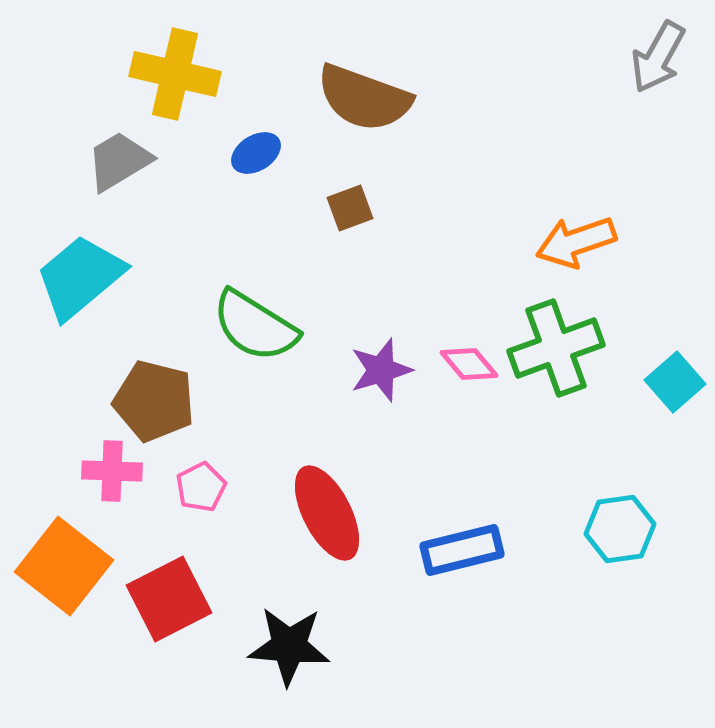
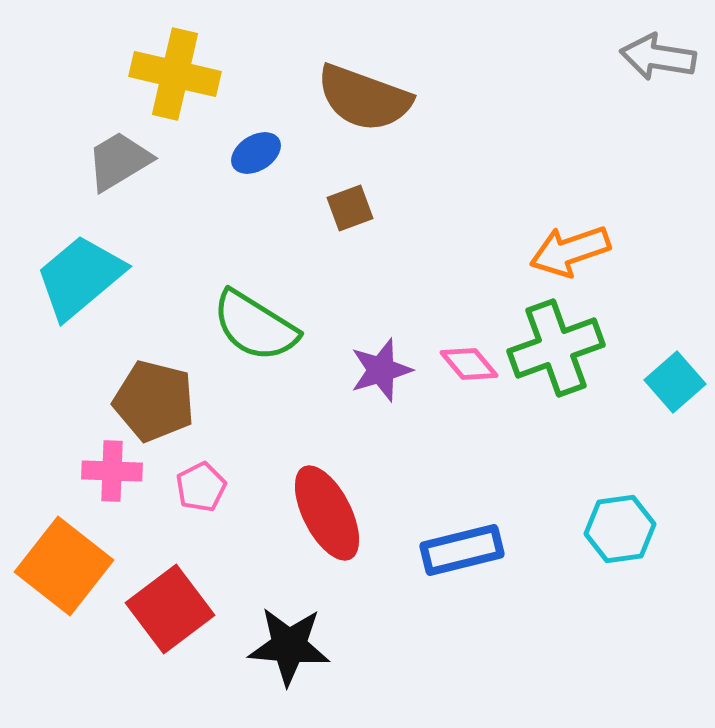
gray arrow: rotated 70 degrees clockwise
orange arrow: moved 6 px left, 9 px down
red square: moved 1 px right, 10 px down; rotated 10 degrees counterclockwise
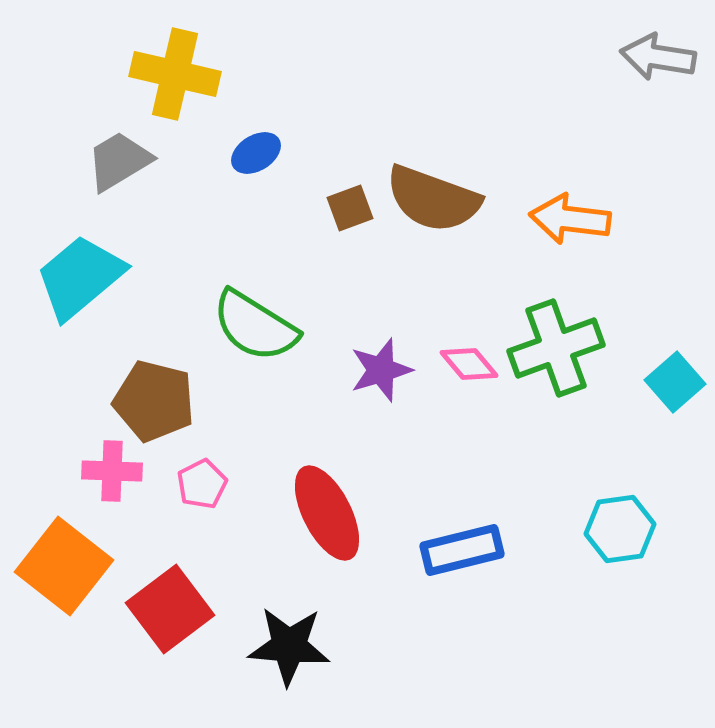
brown semicircle: moved 69 px right, 101 px down
orange arrow: moved 32 px up; rotated 26 degrees clockwise
pink pentagon: moved 1 px right, 3 px up
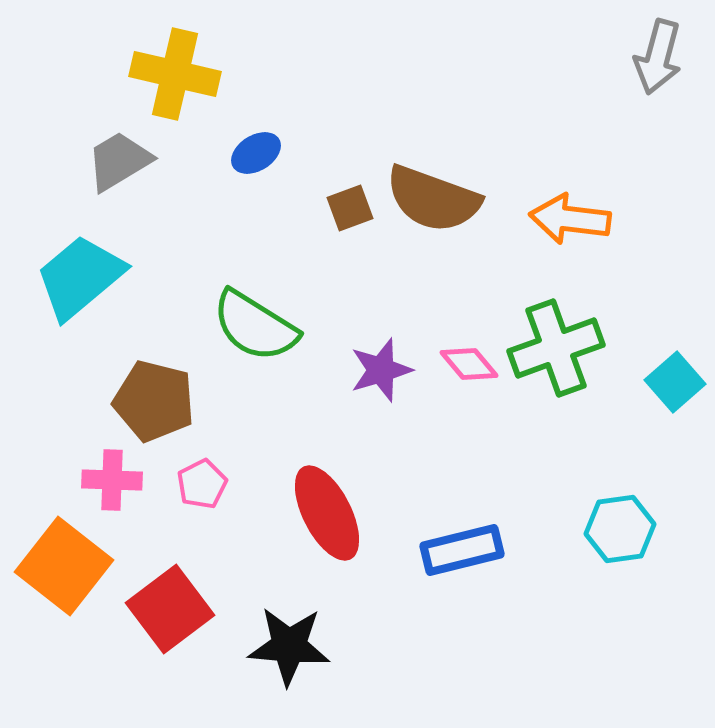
gray arrow: rotated 84 degrees counterclockwise
pink cross: moved 9 px down
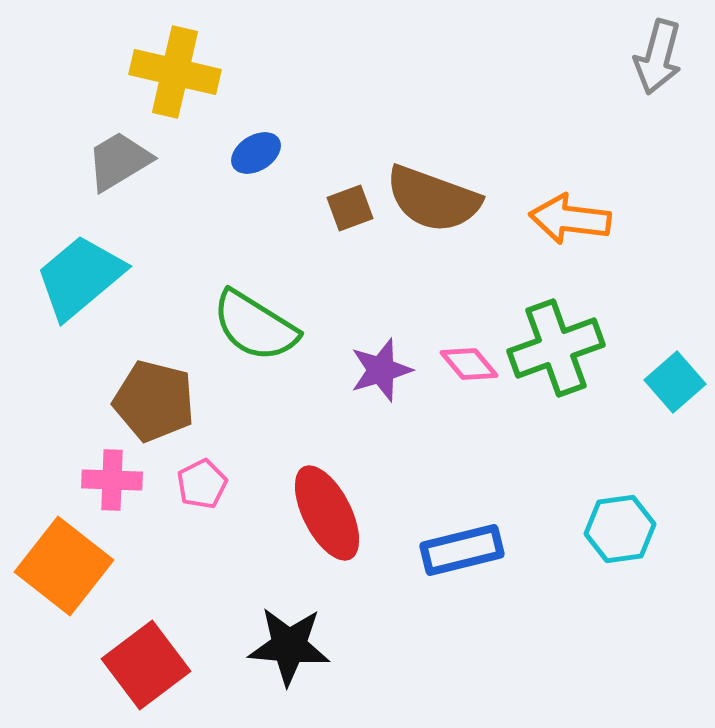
yellow cross: moved 2 px up
red square: moved 24 px left, 56 px down
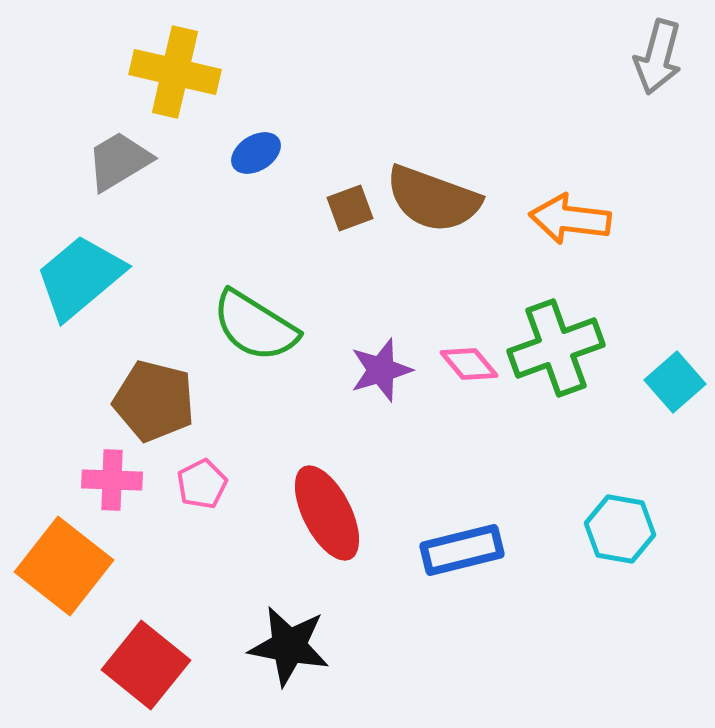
cyan hexagon: rotated 18 degrees clockwise
black star: rotated 6 degrees clockwise
red square: rotated 14 degrees counterclockwise
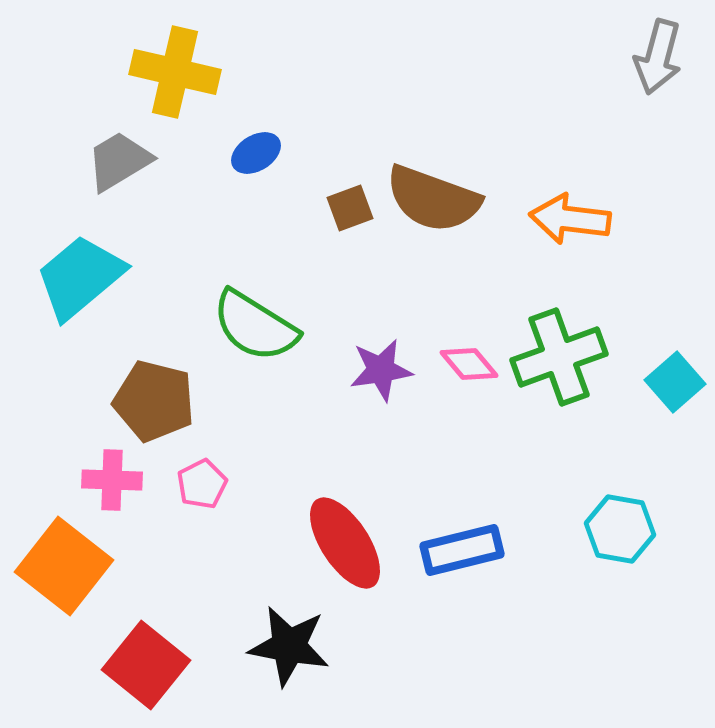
green cross: moved 3 px right, 9 px down
purple star: rotated 8 degrees clockwise
red ellipse: moved 18 px right, 30 px down; rotated 6 degrees counterclockwise
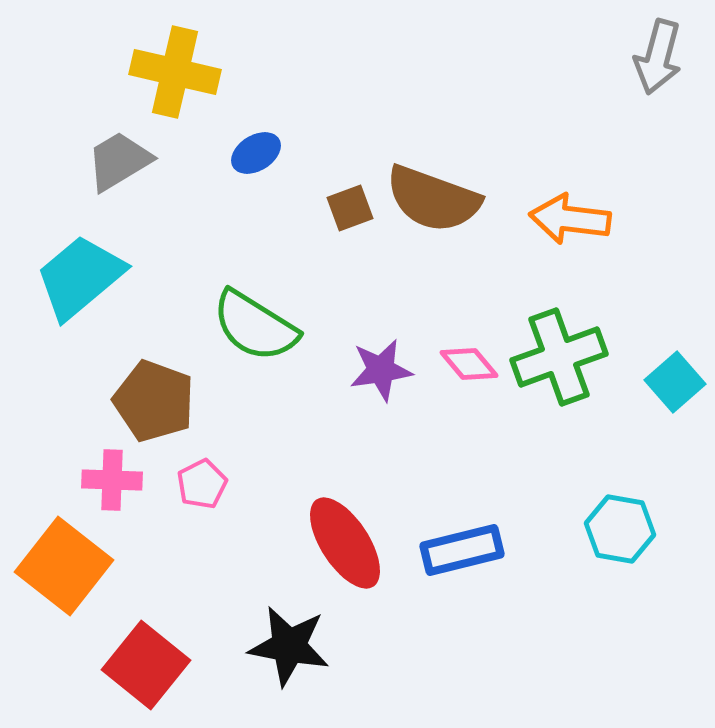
brown pentagon: rotated 6 degrees clockwise
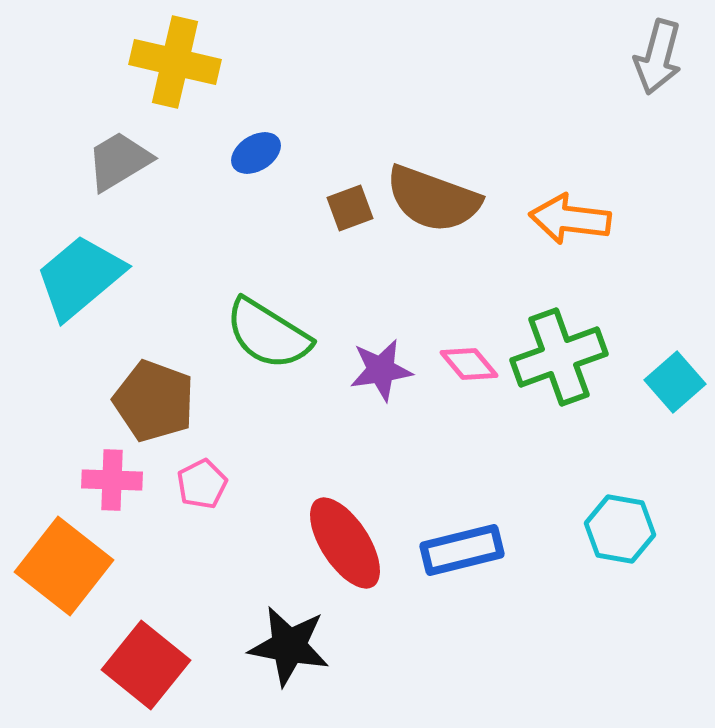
yellow cross: moved 10 px up
green semicircle: moved 13 px right, 8 px down
